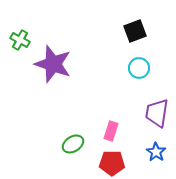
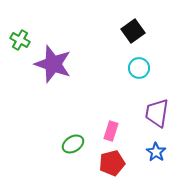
black square: moved 2 px left; rotated 15 degrees counterclockwise
red pentagon: rotated 15 degrees counterclockwise
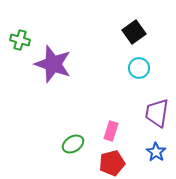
black square: moved 1 px right, 1 px down
green cross: rotated 12 degrees counterclockwise
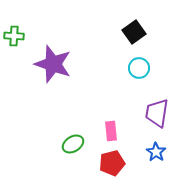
green cross: moved 6 px left, 4 px up; rotated 12 degrees counterclockwise
pink rectangle: rotated 24 degrees counterclockwise
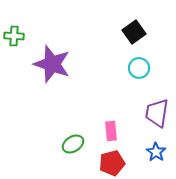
purple star: moved 1 px left
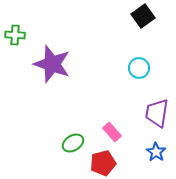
black square: moved 9 px right, 16 px up
green cross: moved 1 px right, 1 px up
pink rectangle: moved 1 px right, 1 px down; rotated 36 degrees counterclockwise
green ellipse: moved 1 px up
red pentagon: moved 9 px left
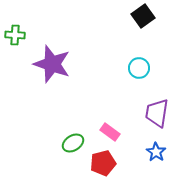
pink rectangle: moved 2 px left; rotated 12 degrees counterclockwise
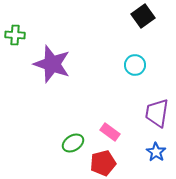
cyan circle: moved 4 px left, 3 px up
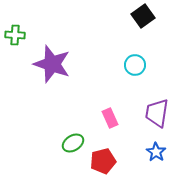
pink rectangle: moved 14 px up; rotated 30 degrees clockwise
red pentagon: moved 2 px up
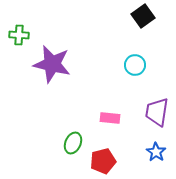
green cross: moved 4 px right
purple star: rotated 6 degrees counterclockwise
purple trapezoid: moved 1 px up
pink rectangle: rotated 60 degrees counterclockwise
green ellipse: rotated 35 degrees counterclockwise
